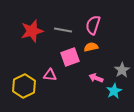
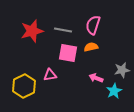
pink square: moved 2 px left, 4 px up; rotated 30 degrees clockwise
gray star: rotated 21 degrees clockwise
pink triangle: rotated 16 degrees counterclockwise
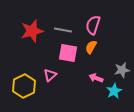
orange semicircle: rotated 48 degrees counterclockwise
pink triangle: rotated 32 degrees counterclockwise
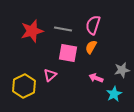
gray line: moved 1 px up
cyan star: moved 3 px down
